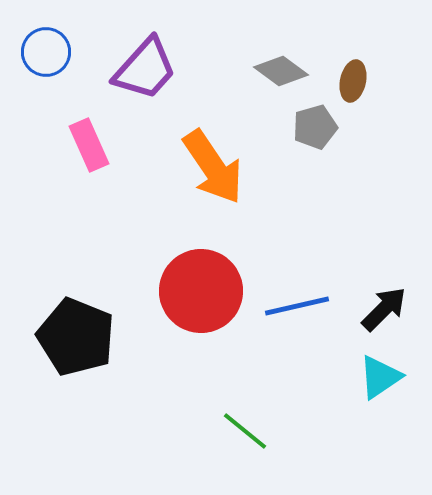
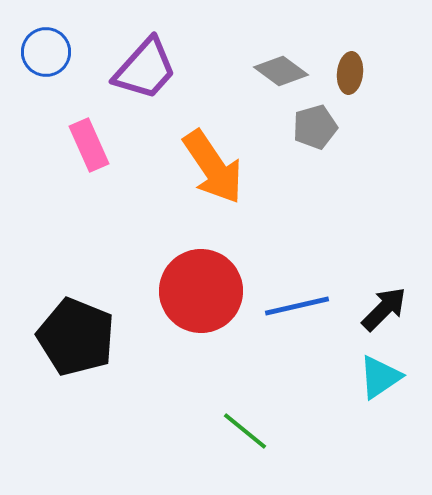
brown ellipse: moved 3 px left, 8 px up; rotated 6 degrees counterclockwise
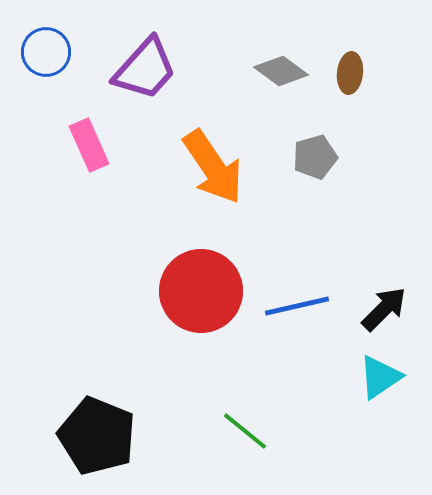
gray pentagon: moved 30 px down
black pentagon: moved 21 px right, 99 px down
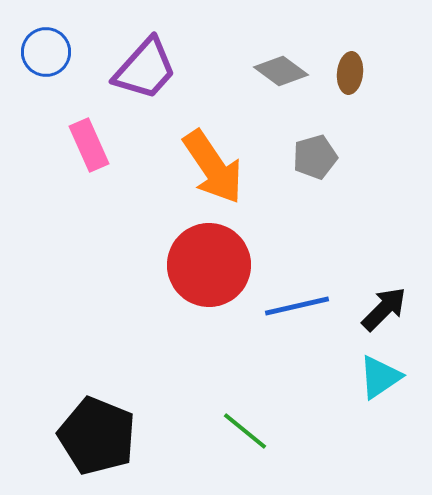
red circle: moved 8 px right, 26 px up
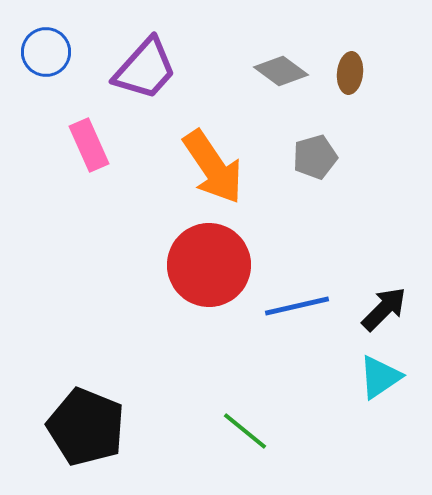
black pentagon: moved 11 px left, 9 px up
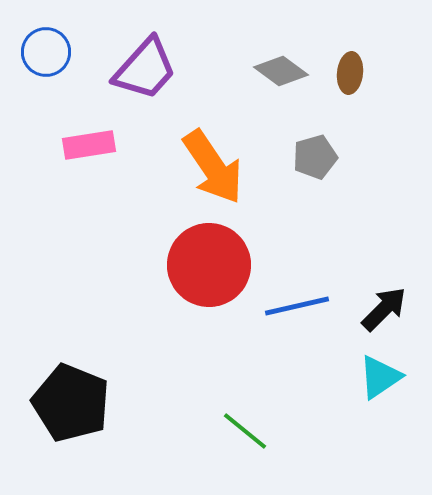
pink rectangle: rotated 75 degrees counterclockwise
black pentagon: moved 15 px left, 24 px up
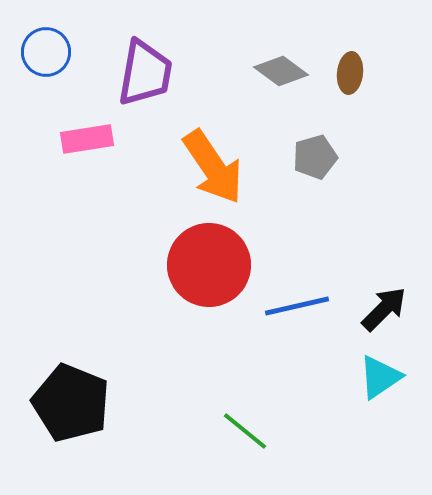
purple trapezoid: moved 4 px down; rotated 32 degrees counterclockwise
pink rectangle: moved 2 px left, 6 px up
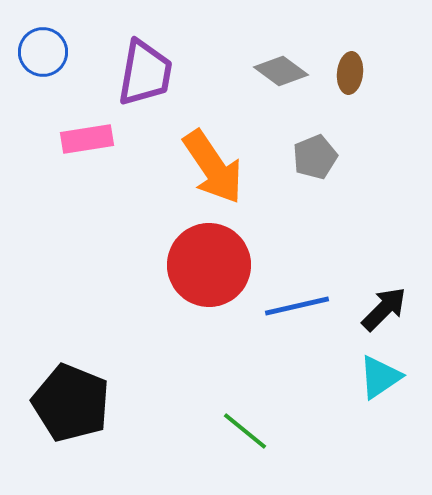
blue circle: moved 3 px left
gray pentagon: rotated 6 degrees counterclockwise
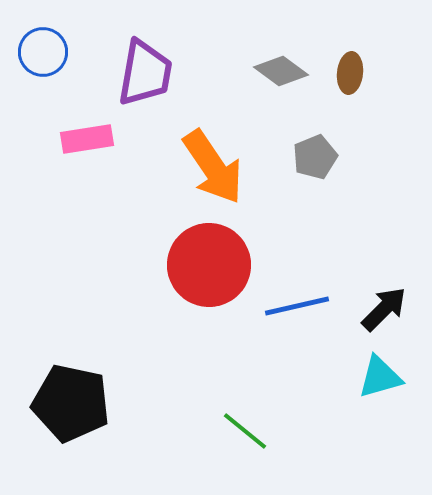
cyan triangle: rotated 18 degrees clockwise
black pentagon: rotated 10 degrees counterclockwise
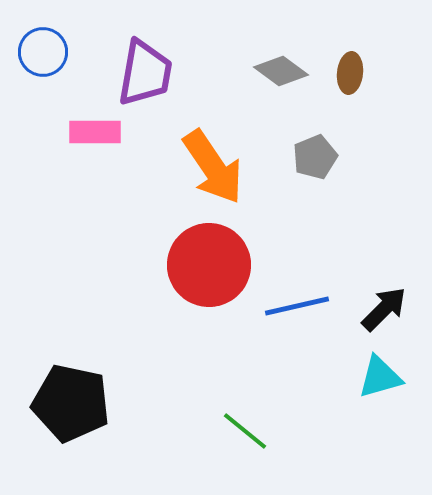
pink rectangle: moved 8 px right, 7 px up; rotated 9 degrees clockwise
